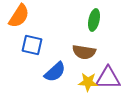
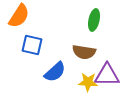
purple triangle: moved 1 px left, 3 px up
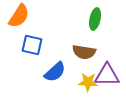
green ellipse: moved 1 px right, 1 px up
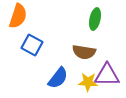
orange semicircle: moved 1 px left; rotated 15 degrees counterclockwise
blue square: rotated 15 degrees clockwise
blue semicircle: moved 3 px right, 6 px down; rotated 10 degrees counterclockwise
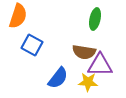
purple triangle: moved 7 px left, 10 px up
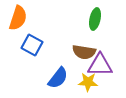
orange semicircle: moved 2 px down
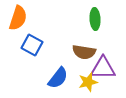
green ellipse: rotated 15 degrees counterclockwise
purple triangle: moved 3 px right, 3 px down
yellow star: rotated 18 degrees counterclockwise
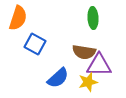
green ellipse: moved 2 px left, 1 px up
blue square: moved 3 px right, 1 px up
purple triangle: moved 4 px left, 3 px up
blue semicircle: rotated 10 degrees clockwise
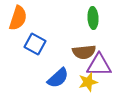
brown semicircle: rotated 15 degrees counterclockwise
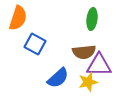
green ellipse: moved 1 px left, 1 px down; rotated 10 degrees clockwise
